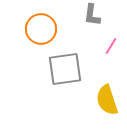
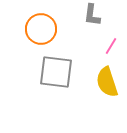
gray square: moved 9 px left, 3 px down; rotated 15 degrees clockwise
yellow semicircle: moved 18 px up
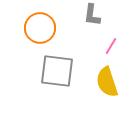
orange circle: moved 1 px left, 1 px up
gray square: moved 1 px right, 1 px up
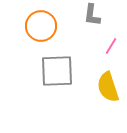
orange circle: moved 1 px right, 2 px up
gray square: rotated 9 degrees counterclockwise
yellow semicircle: moved 1 px right, 5 px down
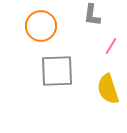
yellow semicircle: moved 2 px down
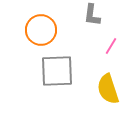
orange circle: moved 4 px down
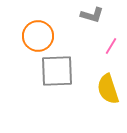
gray L-shape: rotated 80 degrees counterclockwise
orange circle: moved 3 px left, 6 px down
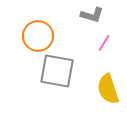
pink line: moved 7 px left, 3 px up
gray square: rotated 12 degrees clockwise
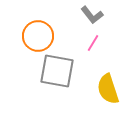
gray L-shape: rotated 35 degrees clockwise
pink line: moved 11 px left
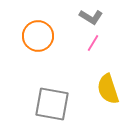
gray L-shape: moved 1 px left, 2 px down; rotated 20 degrees counterclockwise
gray square: moved 5 px left, 33 px down
